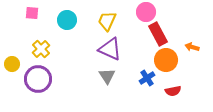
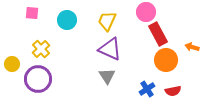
blue cross: moved 11 px down
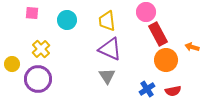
yellow trapezoid: rotated 30 degrees counterclockwise
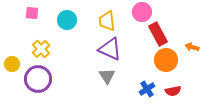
pink circle: moved 4 px left
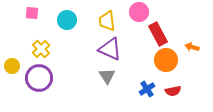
pink circle: moved 3 px left
yellow circle: moved 2 px down
purple circle: moved 1 px right, 1 px up
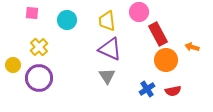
yellow cross: moved 2 px left, 2 px up
yellow circle: moved 1 px right, 1 px up
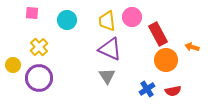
pink circle: moved 7 px left, 5 px down
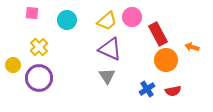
yellow trapezoid: rotated 125 degrees counterclockwise
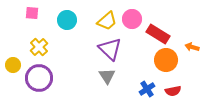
pink circle: moved 2 px down
red rectangle: rotated 30 degrees counterclockwise
purple triangle: rotated 20 degrees clockwise
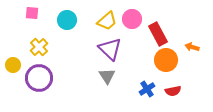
red rectangle: rotated 30 degrees clockwise
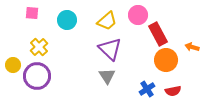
pink circle: moved 6 px right, 4 px up
purple circle: moved 2 px left, 2 px up
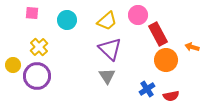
red semicircle: moved 2 px left, 5 px down
